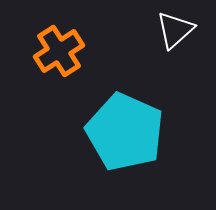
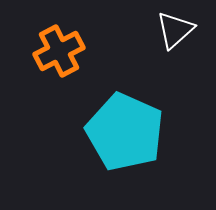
orange cross: rotated 6 degrees clockwise
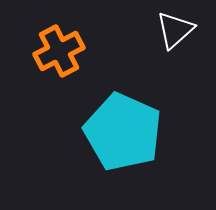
cyan pentagon: moved 2 px left
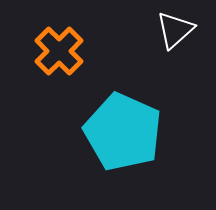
orange cross: rotated 18 degrees counterclockwise
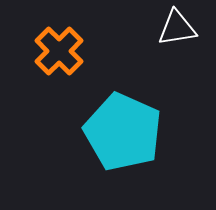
white triangle: moved 2 px right, 2 px up; rotated 33 degrees clockwise
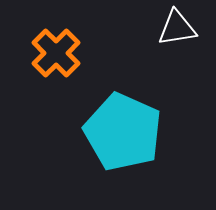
orange cross: moved 3 px left, 2 px down
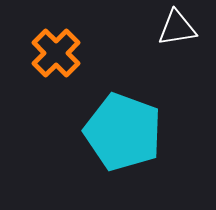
cyan pentagon: rotated 4 degrees counterclockwise
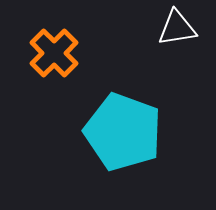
orange cross: moved 2 px left
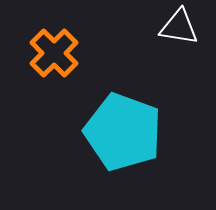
white triangle: moved 2 px right, 1 px up; rotated 18 degrees clockwise
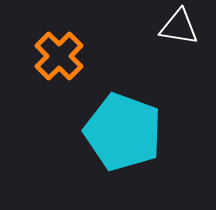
orange cross: moved 5 px right, 3 px down
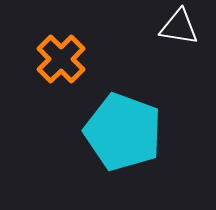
orange cross: moved 2 px right, 3 px down
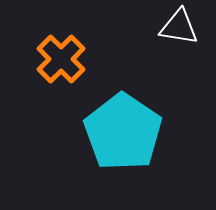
cyan pentagon: rotated 14 degrees clockwise
